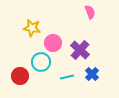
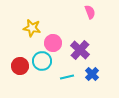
cyan circle: moved 1 px right, 1 px up
red circle: moved 10 px up
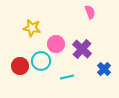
pink circle: moved 3 px right, 1 px down
purple cross: moved 2 px right, 1 px up
cyan circle: moved 1 px left
blue cross: moved 12 px right, 5 px up
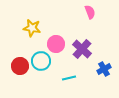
blue cross: rotated 16 degrees clockwise
cyan line: moved 2 px right, 1 px down
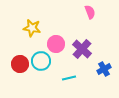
red circle: moved 2 px up
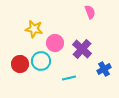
yellow star: moved 2 px right, 1 px down
pink circle: moved 1 px left, 1 px up
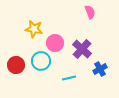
red circle: moved 4 px left, 1 px down
blue cross: moved 4 px left
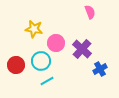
pink circle: moved 1 px right
cyan line: moved 22 px left, 3 px down; rotated 16 degrees counterclockwise
